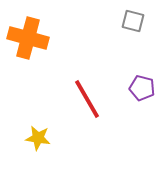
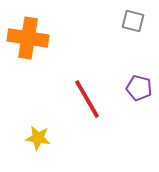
orange cross: rotated 6 degrees counterclockwise
purple pentagon: moved 3 px left
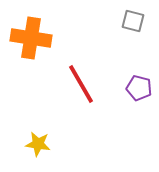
orange cross: moved 3 px right
red line: moved 6 px left, 15 px up
yellow star: moved 6 px down
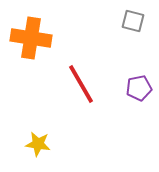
purple pentagon: rotated 25 degrees counterclockwise
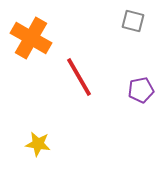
orange cross: rotated 21 degrees clockwise
red line: moved 2 px left, 7 px up
purple pentagon: moved 2 px right, 2 px down
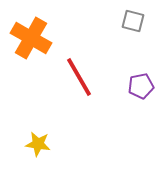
purple pentagon: moved 4 px up
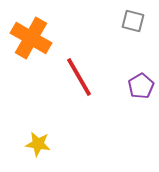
purple pentagon: rotated 20 degrees counterclockwise
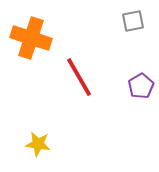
gray square: rotated 25 degrees counterclockwise
orange cross: rotated 12 degrees counterclockwise
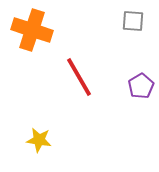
gray square: rotated 15 degrees clockwise
orange cross: moved 1 px right, 8 px up
yellow star: moved 1 px right, 4 px up
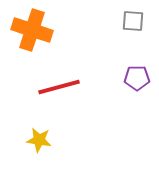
red line: moved 20 px left, 10 px down; rotated 75 degrees counterclockwise
purple pentagon: moved 4 px left, 8 px up; rotated 30 degrees clockwise
